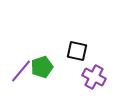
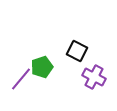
black square: rotated 15 degrees clockwise
purple line: moved 8 px down
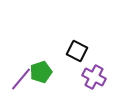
green pentagon: moved 1 px left, 5 px down
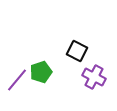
purple line: moved 4 px left, 1 px down
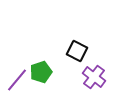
purple cross: rotated 10 degrees clockwise
